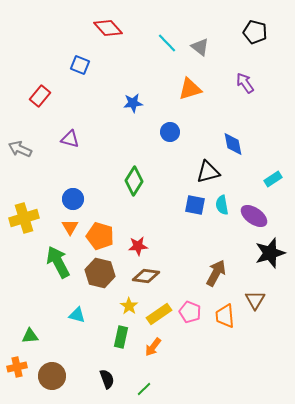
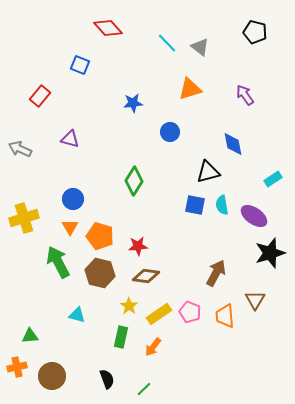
purple arrow at (245, 83): moved 12 px down
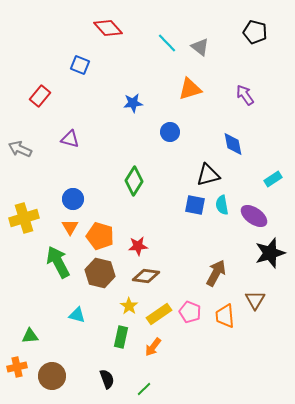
black triangle at (208, 172): moved 3 px down
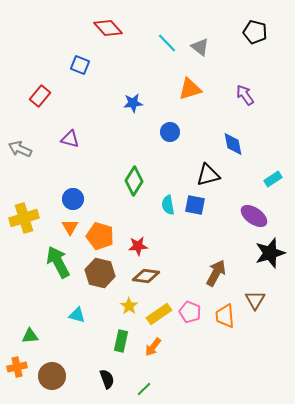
cyan semicircle at (222, 205): moved 54 px left
green rectangle at (121, 337): moved 4 px down
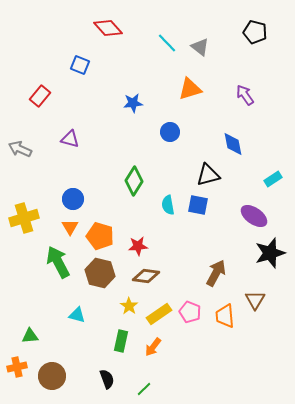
blue square at (195, 205): moved 3 px right
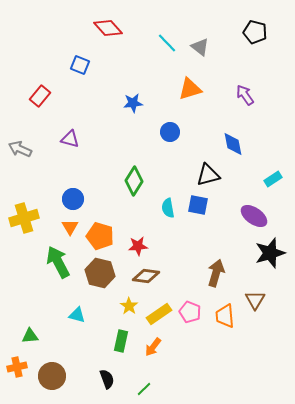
cyan semicircle at (168, 205): moved 3 px down
brown arrow at (216, 273): rotated 12 degrees counterclockwise
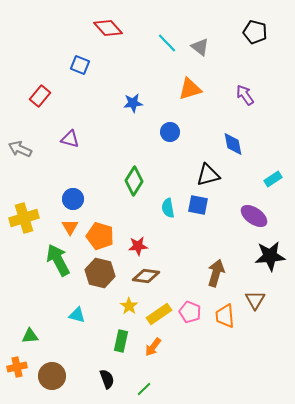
black star at (270, 253): moved 3 px down; rotated 12 degrees clockwise
green arrow at (58, 262): moved 2 px up
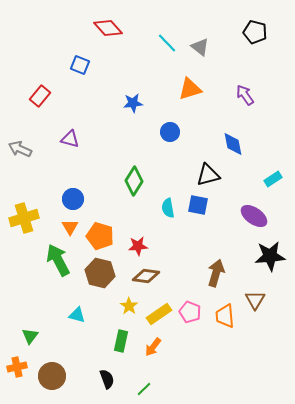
green triangle at (30, 336): rotated 48 degrees counterclockwise
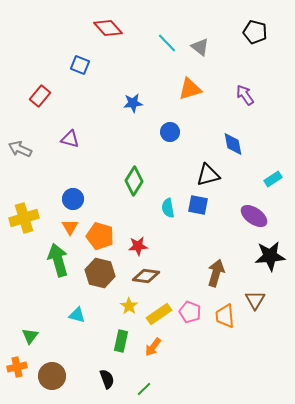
green arrow at (58, 260): rotated 12 degrees clockwise
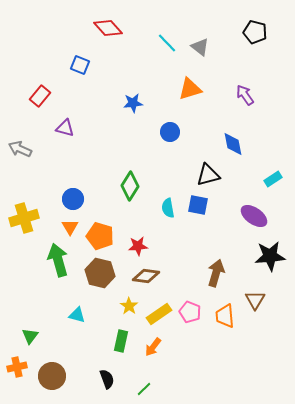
purple triangle at (70, 139): moved 5 px left, 11 px up
green diamond at (134, 181): moved 4 px left, 5 px down
